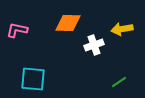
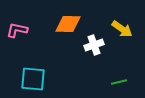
orange diamond: moved 1 px down
yellow arrow: rotated 135 degrees counterclockwise
green line: rotated 21 degrees clockwise
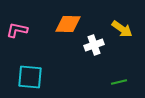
cyan square: moved 3 px left, 2 px up
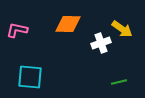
white cross: moved 7 px right, 2 px up
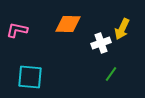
yellow arrow: rotated 80 degrees clockwise
green line: moved 8 px left, 8 px up; rotated 42 degrees counterclockwise
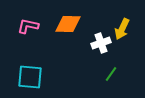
pink L-shape: moved 11 px right, 4 px up
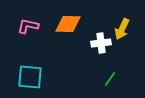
white cross: rotated 12 degrees clockwise
green line: moved 1 px left, 5 px down
